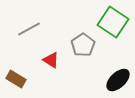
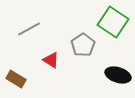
black ellipse: moved 5 px up; rotated 60 degrees clockwise
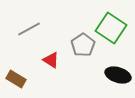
green square: moved 2 px left, 6 px down
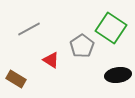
gray pentagon: moved 1 px left, 1 px down
black ellipse: rotated 25 degrees counterclockwise
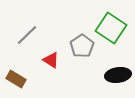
gray line: moved 2 px left, 6 px down; rotated 15 degrees counterclockwise
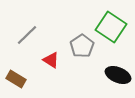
green square: moved 1 px up
black ellipse: rotated 30 degrees clockwise
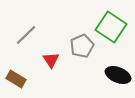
gray line: moved 1 px left
gray pentagon: rotated 10 degrees clockwise
red triangle: rotated 24 degrees clockwise
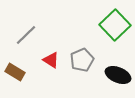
green square: moved 4 px right, 2 px up; rotated 12 degrees clockwise
gray pentagon: moved 14 px down
red triangle: rotated 24 degrees counterclockwise
brown rectangle: moved 1 px left, 7 px up
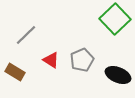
green square: moved 6 px up
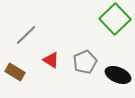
gray pentagon: moved 3 px right, 2 px down
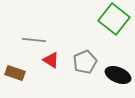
green square: moved 1 px left; rotated 8 degrees counterclockwise
gray line: moved 8 px right, 5 px down; rotated 50 degrees clockwise
brown rectangle: moved 1 px down; rotated 12 degrees counterclockwise
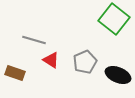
gray line: rotated 10 degrees clockwise
